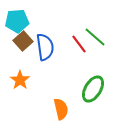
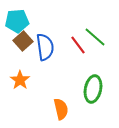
red line: moved 1 px left, 1 px down
green ellipse: rotated 20 degrees counterclockwise
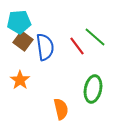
cyan pentagon: moved 2 px right, 1 px down
brown square: rotated 12 degrees counterclockwise
red line: moved 1 px left, 1 px down
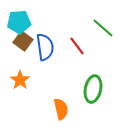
green line: moved 8 px right, 9 px up
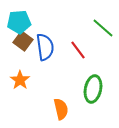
red line: moved 1 px right, 4 px down
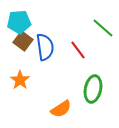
orange semicircle: rotated 70 degrees clockwise
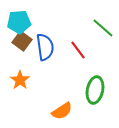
brown square: moved 1 px left
green ellipse: moved 2 px right, 1 px down
orange semicircle: moved 1 px right, 2 px down
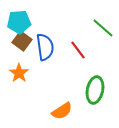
orange star: moved 1 px left, 7 px up
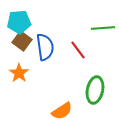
green line: rotated 45 degrees counterclockwise
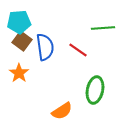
red line: rotated 18 degrees counterclockwise
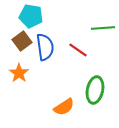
cyan pentagon: moved 12 px right, 6 px up; rotated 15 degrees clockwise
brown square: rotated 18 degrees clockwise
orange semicircle: moved 2 px right, 4 px up
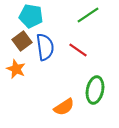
green line: moved 15 px left, 13 px up; rotated 30 degrees counterclockwise
orange star: moved 3 px left, 4 px up; rotated 12 degrees counterclockwise
